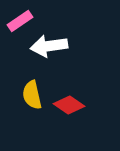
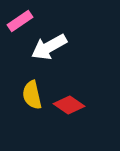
white arrow: moved 1 px down; rotated 21 degrees counterclockwise
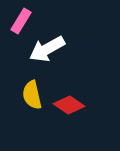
pink rectangle: moved 1 px right; rotated 25 degrees counterclockwise
white arrow: moved 2 px left, 2 px down
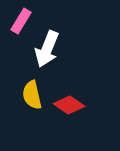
white arrow: rotated 39 degrees counterclockwise
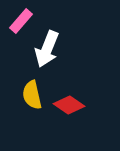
pink rectangle: rotated 10 degrees clockwise
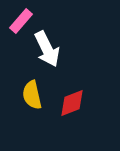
white arrow: rotated 48 degrees counterclockwise
red diamond: moved 3 px right, 2 px up; rotated 56 degrees counterclockwise
